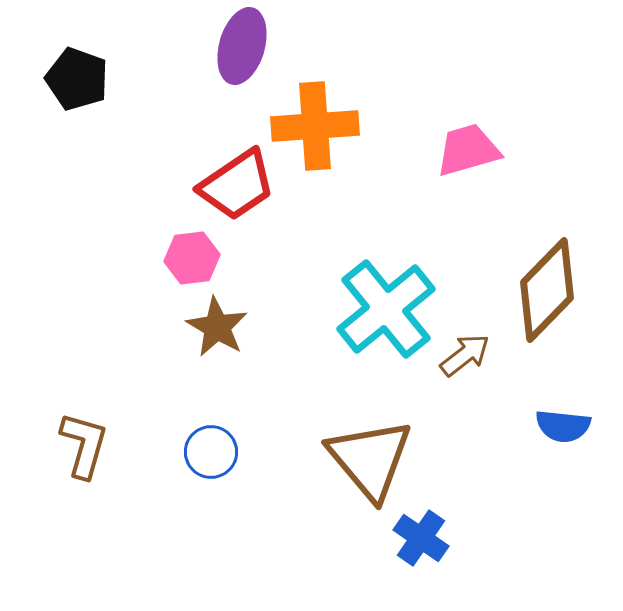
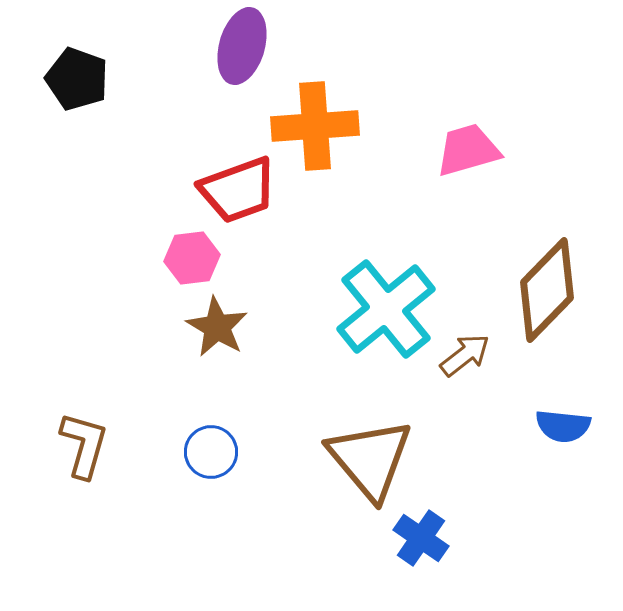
red trapezoid: moved 1 px right, 5 px down; rotated 14 degrees clockwise
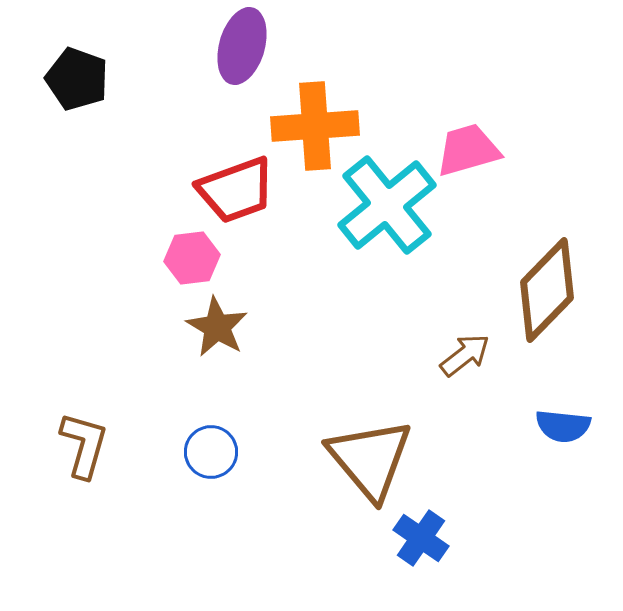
red trapezoid: moved 2 px left
cyan cross: moved 1 px right, 104 px up
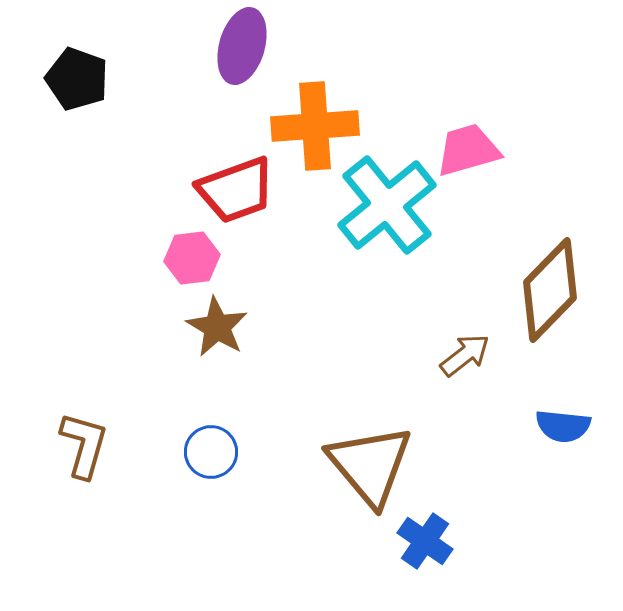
brown diamond: moved 3 px right
brown triangle: moved 6 px down
blue cross: moved 4 px right, 3 px down
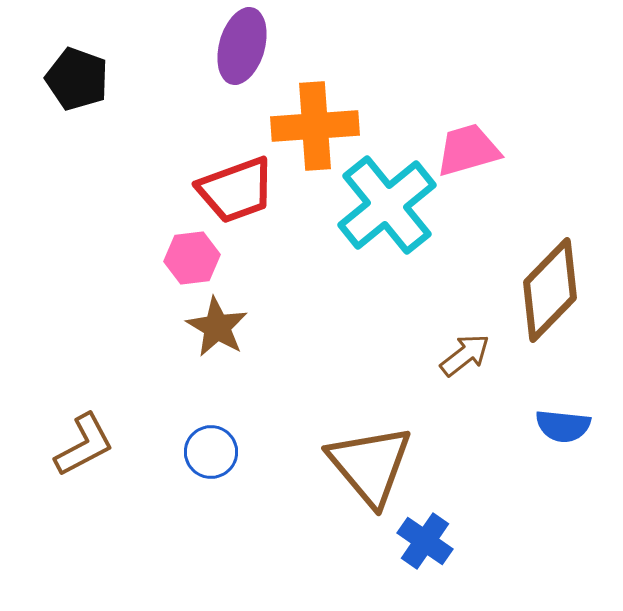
brown L-shape: rotated 46 degrees clockwise
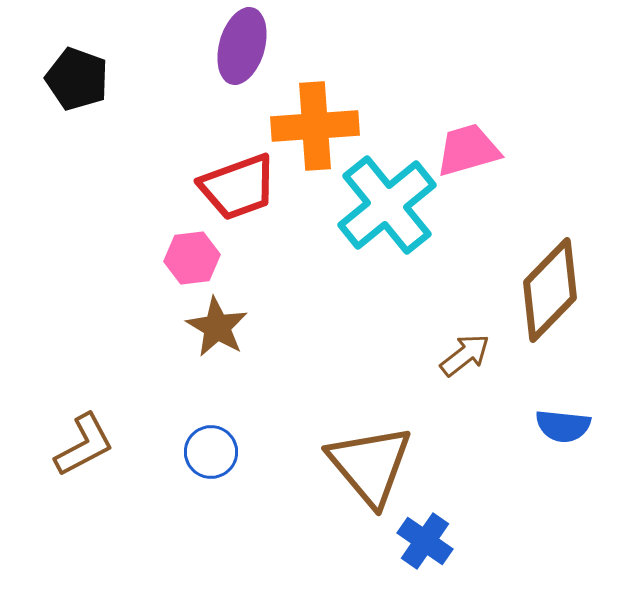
red trapezoid: moved 2 px right, 3 px up
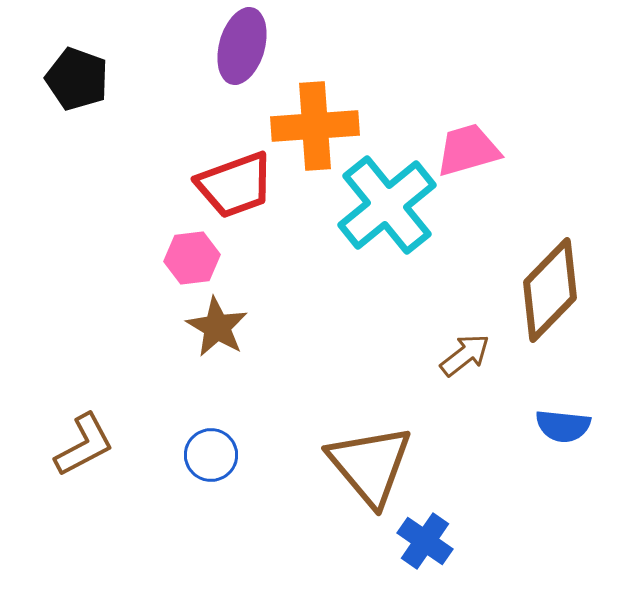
red trapezoid: moved 3 px left, 2 px up
blue circle: moved 3 px down
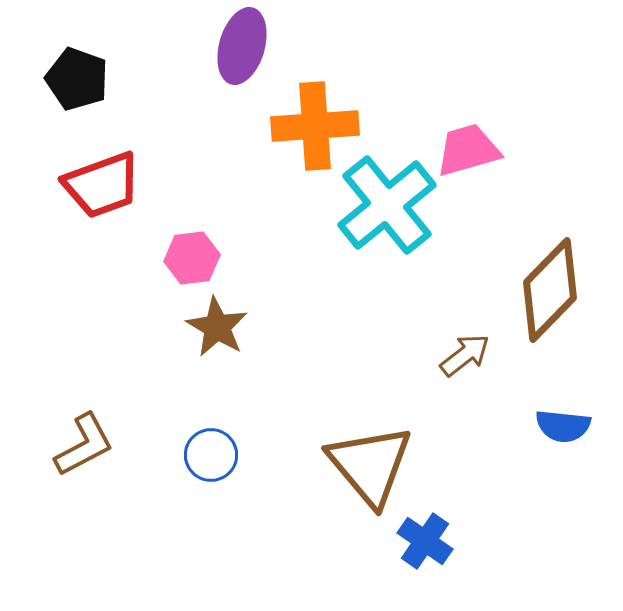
red trapezoid: moved 133 px left
